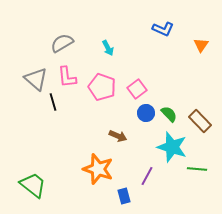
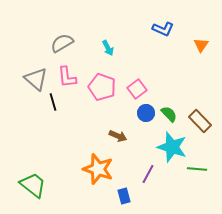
purple line: moved 1 px right, 2 px up
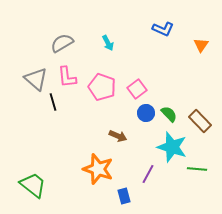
cyan arrow: moved 5 px up
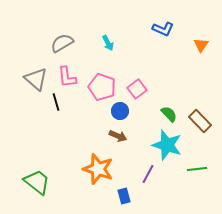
black line: moved 3 px right
blue circle: moved 26 px left, 2 px up
cyan star: moved 5 px left, 2 px up
green line: rotated 12 degrees counterclockwise
green trapezoid: moved 4 px right, 3 px up
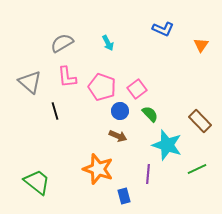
gray triangle: moved 6 px left, 3 px down
black line: moved 1 px left, 9 px down
green semicircle: moved 19 px left
green line: rotated 18 degrees counterclockwise
purple line: rotated 24 degrees counterclockwise
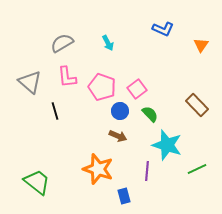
brown rectangle: moved 3 px left, 16 px up
purple line: moved 1 px left, 3 px up
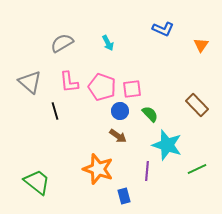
pink L-shape: moved 2 px right, 5 px down
pink square: moved 5 px left; rotated 30 degrees clockwise
brown arrow: rotated 12 degrees clockwise
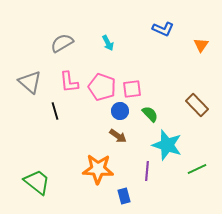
orange star: rotated 16 degrees counterclockwise
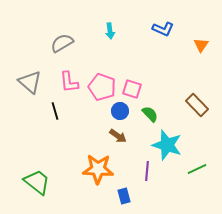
cyan arrow: moved 2 px right, 12 px up; rotated 21 degrees clockwise
pink square: rotated 24 degrees clockwise
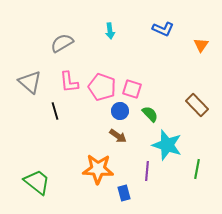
green line: rotated 54 degrees counterclockwise
blue rectangle: moved 3 px up
